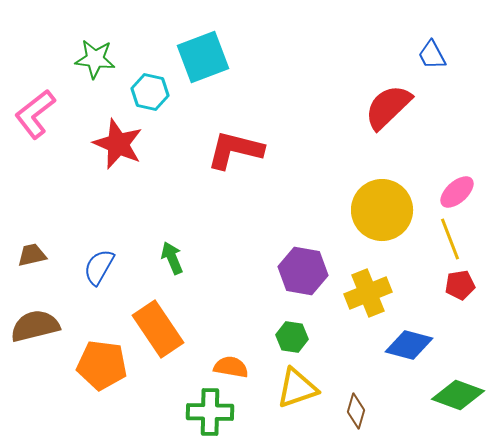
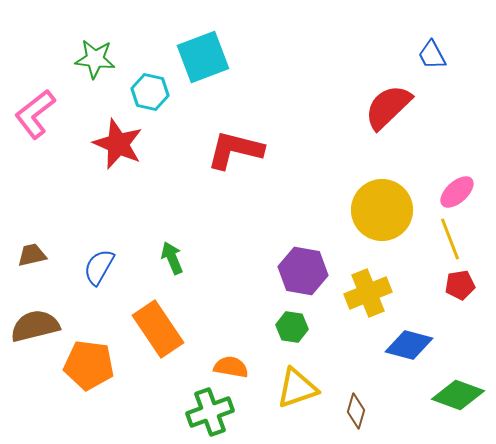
green hexagon: moved 10 px up
orange pentagon: moved 13 px left
green cross: rotated 21 degrees counterclockwise
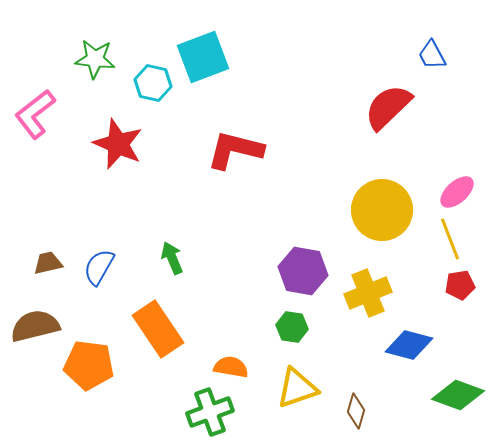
cyan hexagon: moved 3 px right, 9 px up
brown trapezoid: moved 16 px right, 8 px down
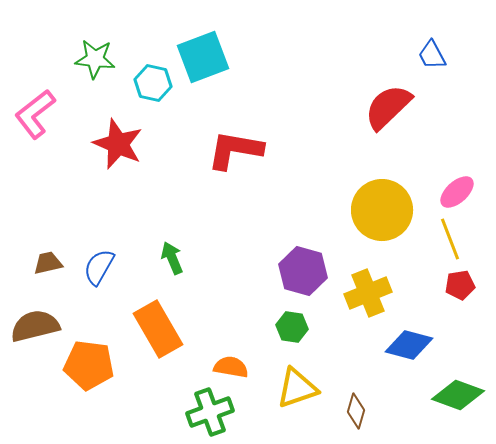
red L-shape: rotated 4 degrees counterclockwise
purple hexagon: rotated 6 degrees clockwise
orange rectangle: rotated 4 degrees clockwise
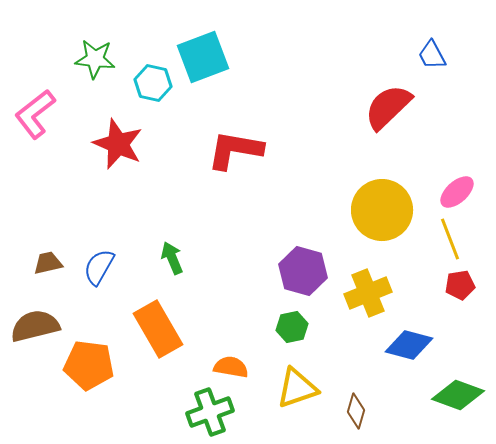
green hexagon: rotated 20 degrees counterclockwise
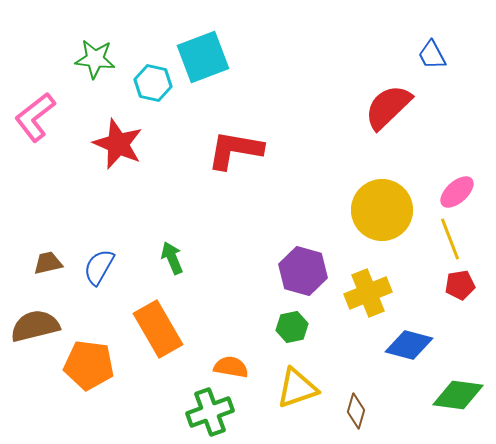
pink L-shape: moved 3 px down
green diamond: rotated 12 degrees counterclockwise
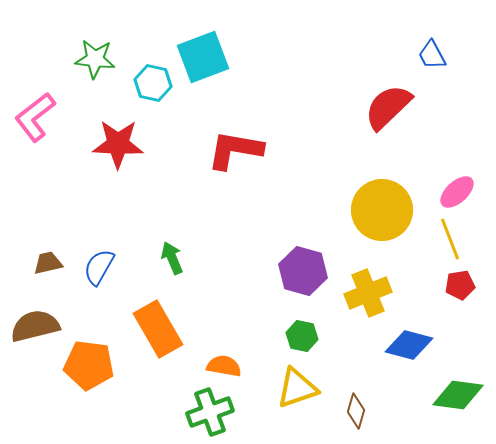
red star: rotated 21 degrees counterclockwise
green hexagon: moved 10 px right, 9 px down; rotated 24 degrees clockwise
orange semicircle: moved 7 px left, 1 px up
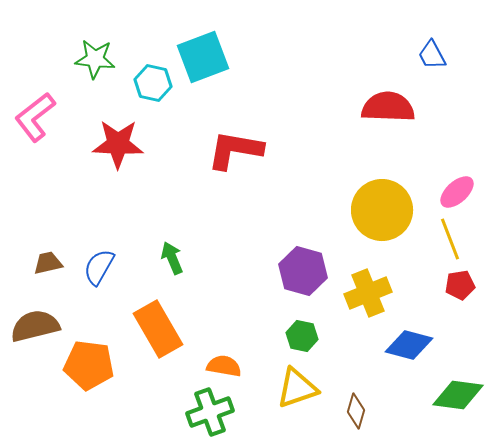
red semicircle: rotated 46 degrees clockwise
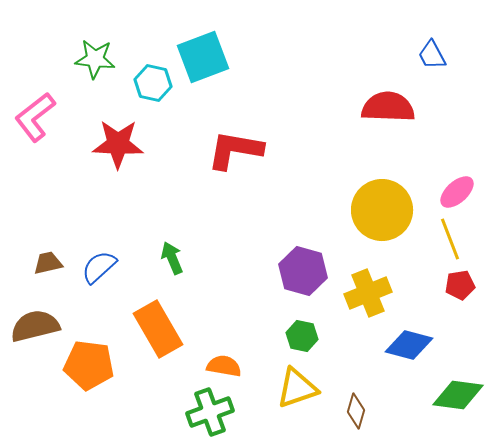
blue semicircle: rotated 18 degrees clockwise
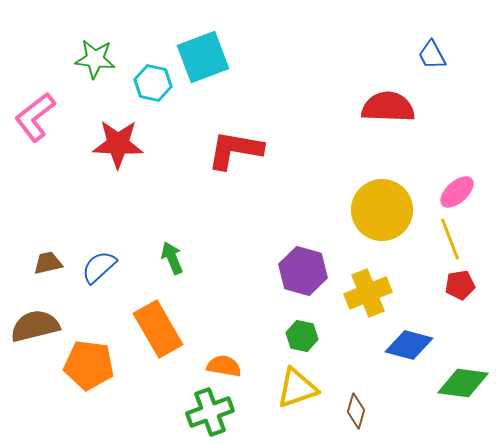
green diamond: moved 5 px right, 12 px up
